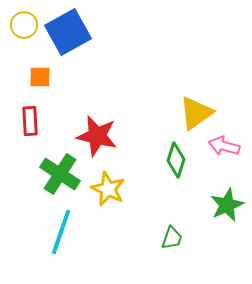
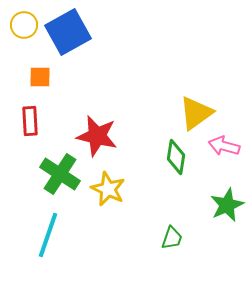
green diamond: moved 3 px up; rotated 8 degrees counterclockwise
cyan line: moved 13 px left, 3 px down
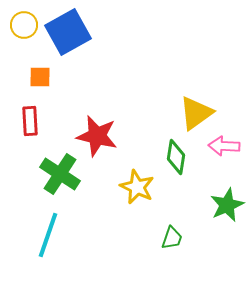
pink arrow: rotated 12 degrees counterclockwise
yellow star: moved 29 px right, 2 px up
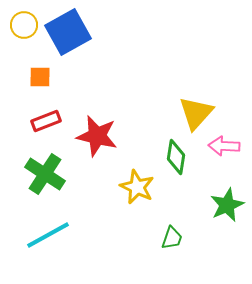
yellow triangle: rotated 12 degrees counterclockwise
red rectangle: moved 16 px right; rotated 72 degrees clockwise
green cross: moved 15 px left
cyan line: rotated 42 degrees clockwise
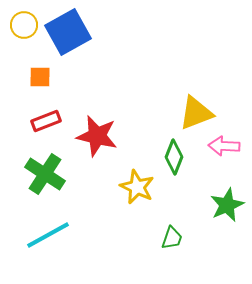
yellow triangle: rotated 27 degrees clockwise
green diamond: moved 2 px left; rotated 12 degrees clockwise
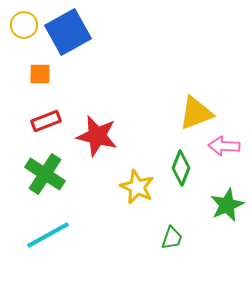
orange square: moved 3 px up
green diamond: moved 7 px right, 11 px down
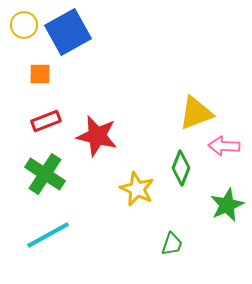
yellow star: moved 2 px down
green trapezoid: moved 6 px down
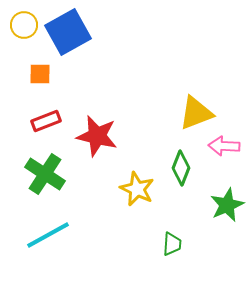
green trapezoid: rotated 15 degrees counterclockwise
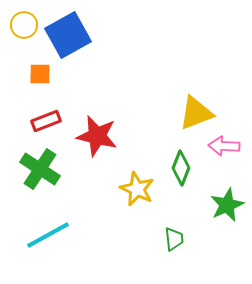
blue square: moved 3 px down
green cross: moved 5 px left, 5 px up
green trapezoid: moved 2 px right, 5 px up; rotated 10 degrees counterclockwise
